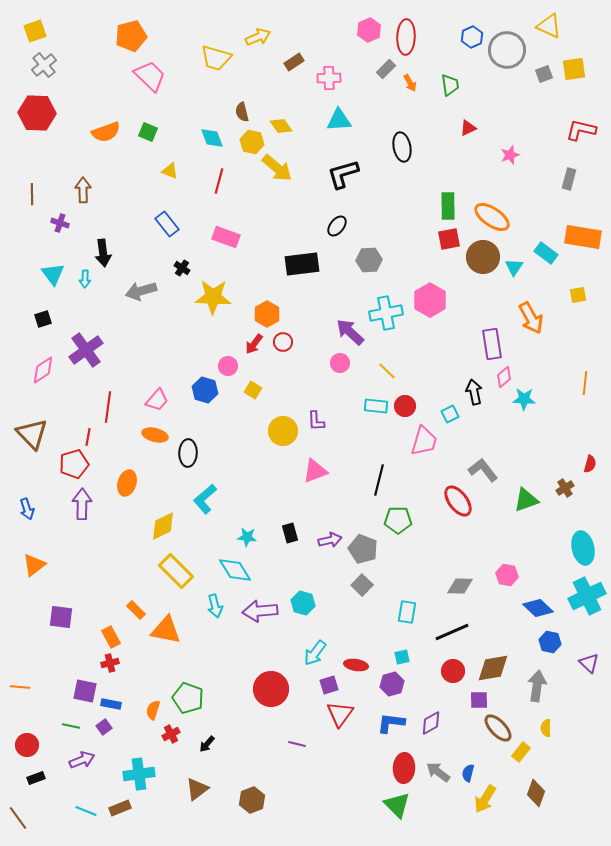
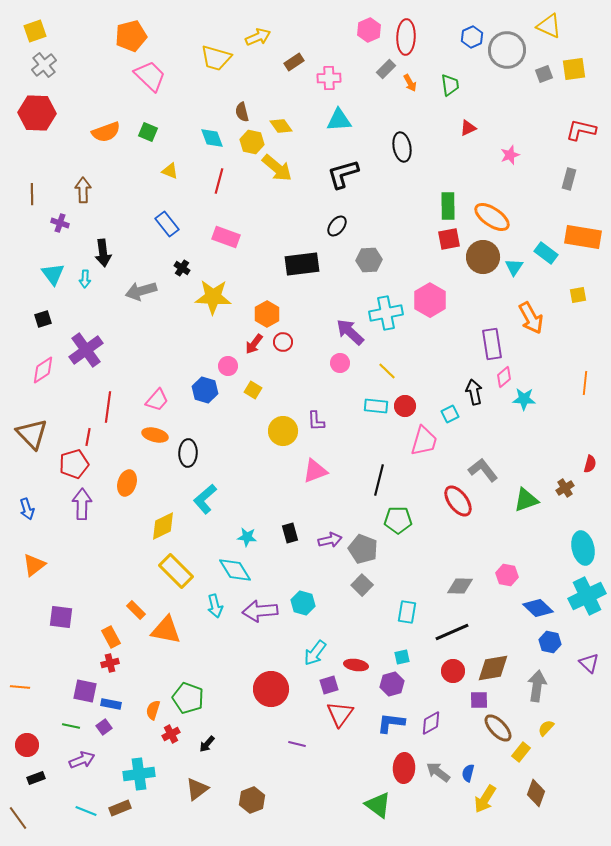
yellow semicircle at (546, 728): rotated 42 degrees clockwise
green triangle at (397, 805): moved 19 px left; rotated 8 degrees counterclockwise
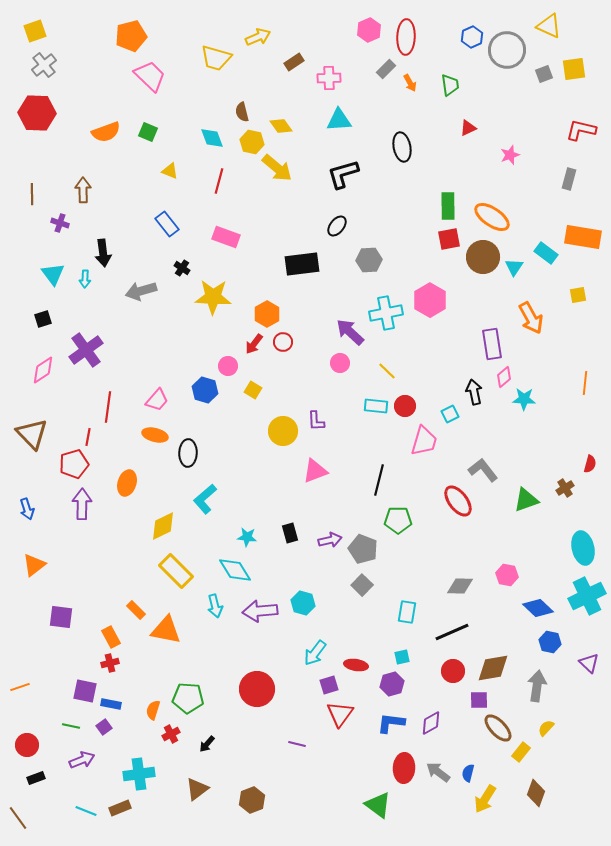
orange line at (20, 687): rotated 24 degrees counterclockwise
red circle at (271, 689): moved 14 px left
green pentagon at (188, 698): rotated 16 degrees counterclockwise
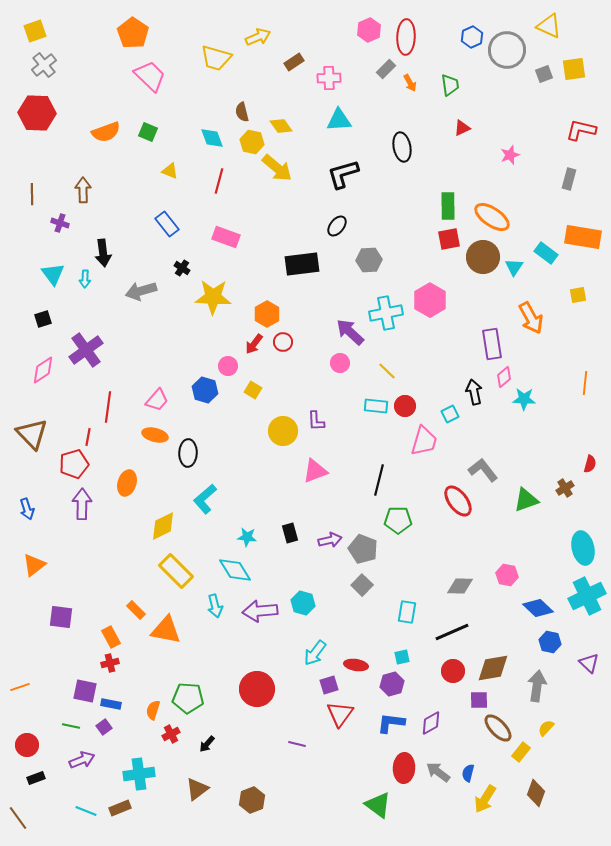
orange pentagon at (131, 36): moved 2 px right, 3 px up; rotated 24 degrees counterclockwise
red triangle at (468, 128): moved 6 px left
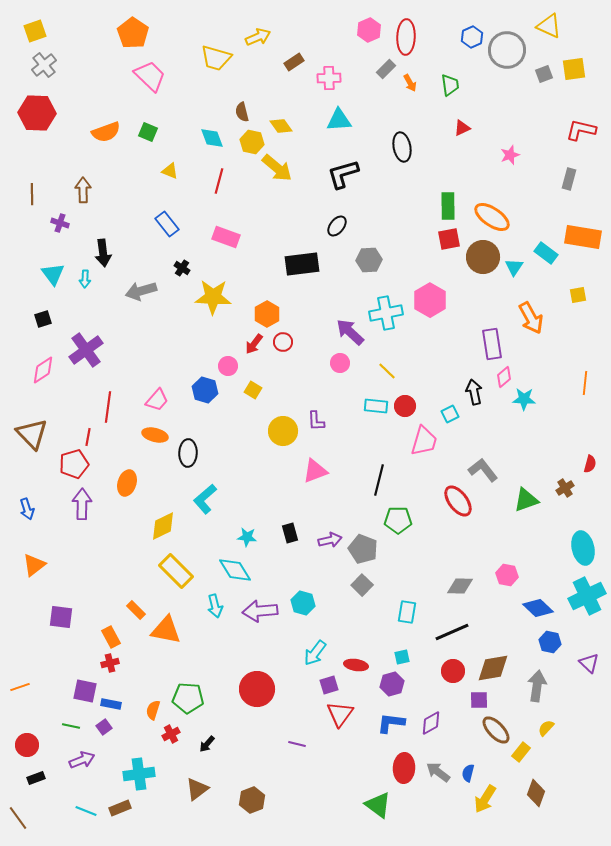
brown ellipse at (498, 728): moved 2 px left, 2 px down
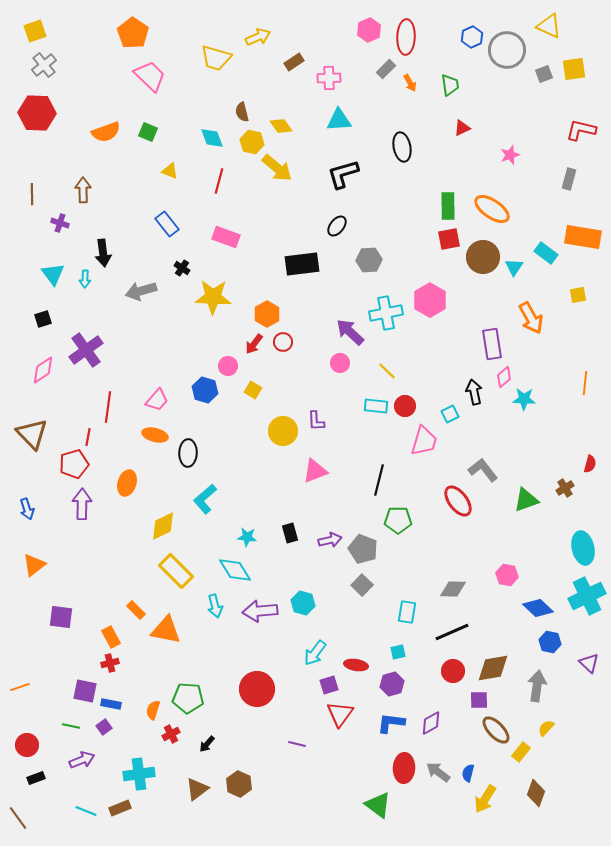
orange ellipse at (492, 217): moved 8 px up
gray diamond at (460, 586): moved 7 px left, 3 px down
cyan square at (402, 657): moved 4 px left, 5 px up
brown hexagon at (252, 800): moved 13 px left, 16 px up; rotated 15 degrees counterclockwise
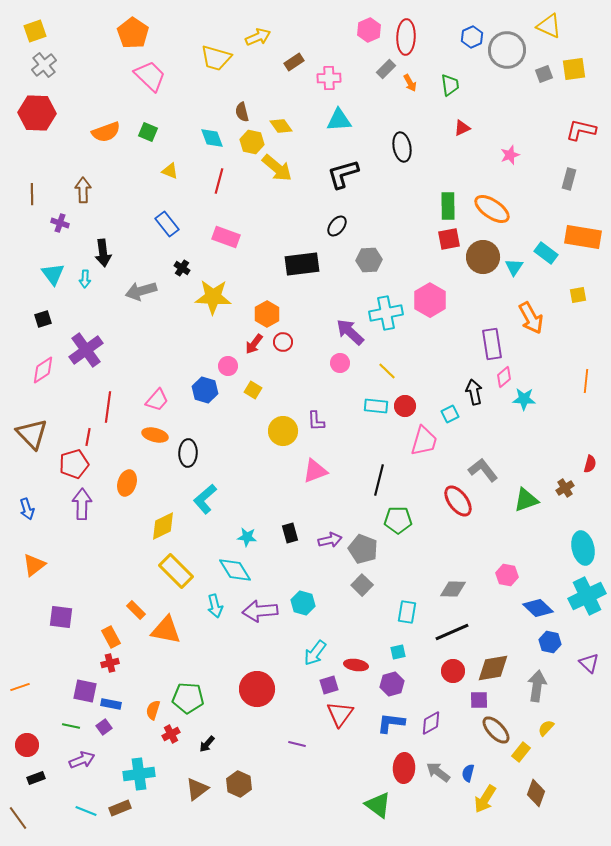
orange line at (585, 383): moved 1 px right, 2 px up
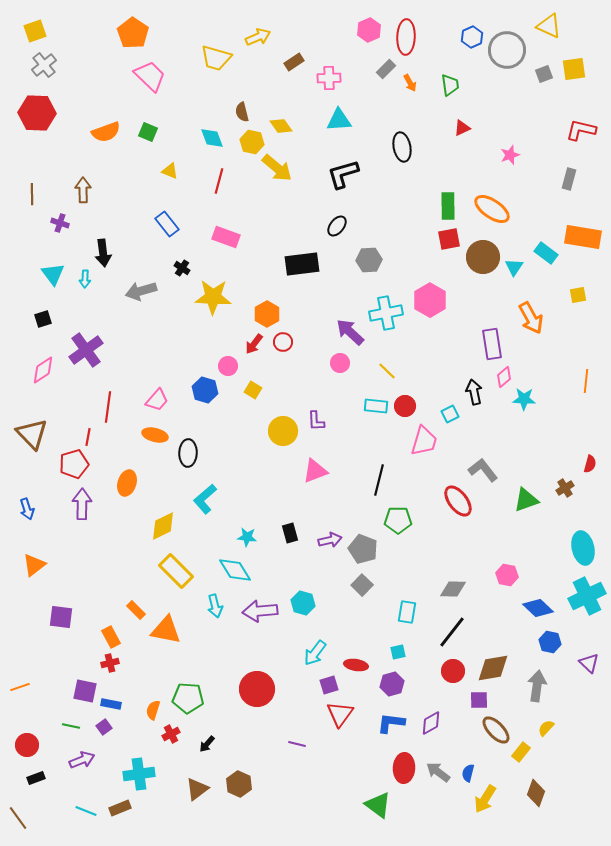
black line at (452, 632): rotated 28 degrees counterclockwise
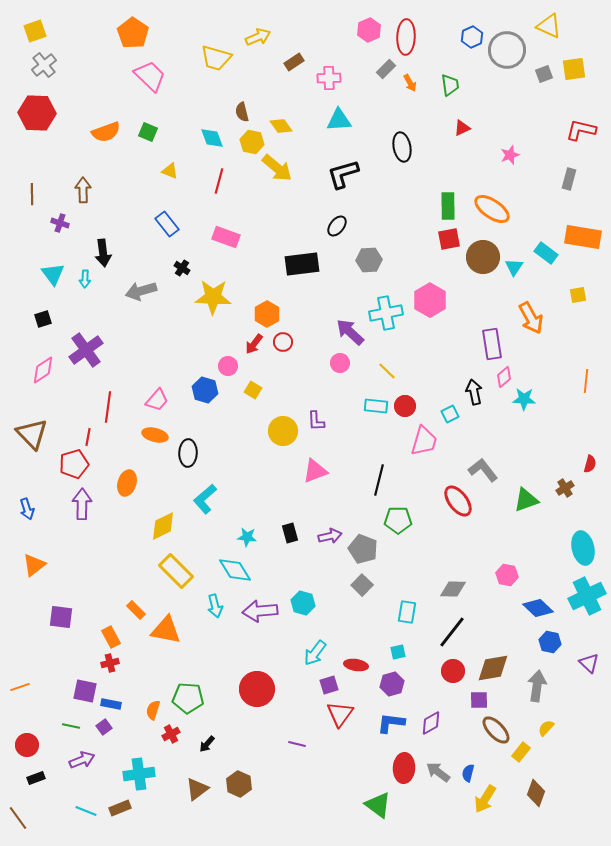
purple arrow at (330, 540): moved 4 px up
